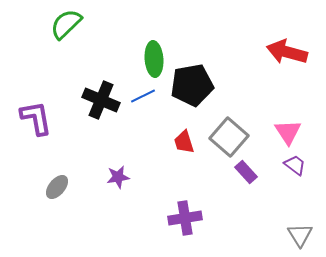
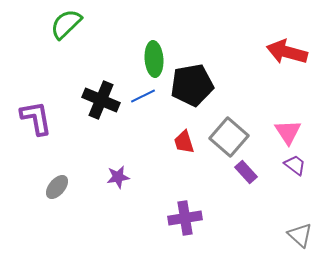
gray triangle: rotated 16 degrees counterclockwise
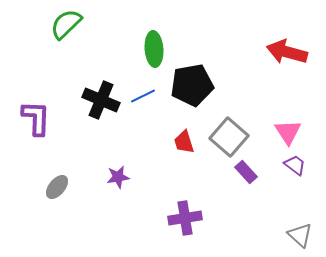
green ellipse: moved 10 px up
purple L-shape: rotated 12 degrees clockwise
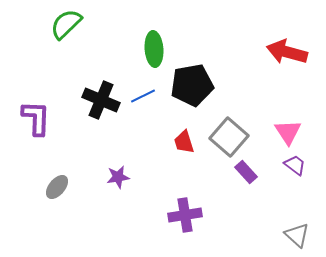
purple cross: moved 3 px up
gray triangle: moved 3 px left
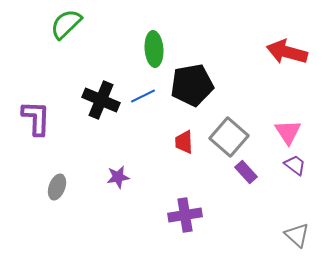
red trapezoid: rotated 15 degrees clockwise
gray ellipse: rotated 20 degrees counterclockwise
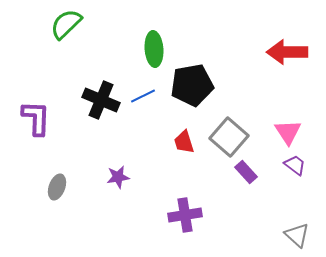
red arrow: rotated 15 degrees counterclockwise
red trapezoid: rotated 15 degrees counterclockwise
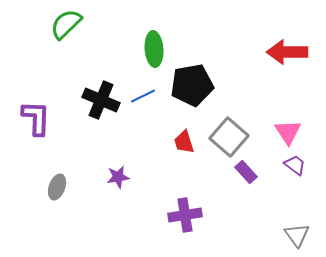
gray triangle: rotated 12 degrees clockwise
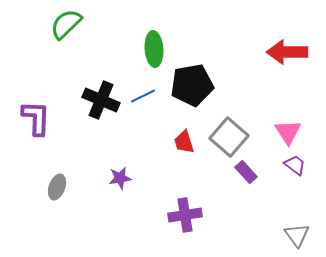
purple star: moved 2 px right, 1 px down
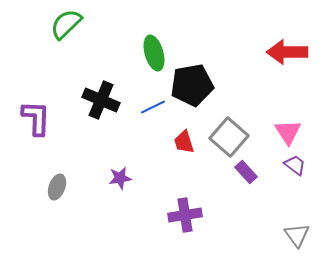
green ellipse: moved 4 px down; rotated 12 degrees counterclockwise
blue line: moved 10 px right, 11 px down
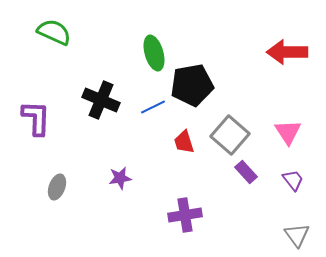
green semicircle: moved 12 px left, 8 px down; rotated 68 degrees clockwise
gray square: moved 1 px right, 2 px up
purple trapezoid: moved 2 px left, 15 px down; rotated 15 degrees clockwise
